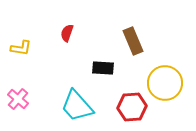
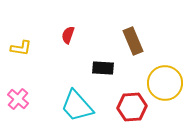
red semicircle: moved 1 px right, 2 px down
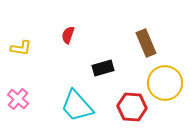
brown rectangle: moved 13 px right, 2 px down
black rectangle: rotated 20 degrees counterclockwise
red hexagon: rotated 8 degrees clockwise
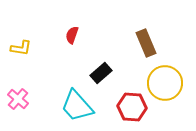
red semicircle: moved 4 px right
black rectangle: moved 2 px left, 5 px down; rotated 25 degrees counterclockwise
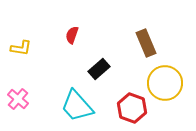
black rectangle: moved 2 px left, 4 px up
red hexagon: moved 1 px down; rotated 16 degrees clockwise
